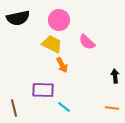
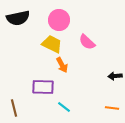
black arrow: rotated 88 degrees counterclockwise
purple rectangle: moved 3 px up
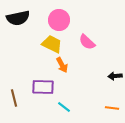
brown line: moved 10 px up
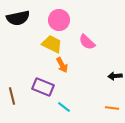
purple rectangle: rotated 20 degrees clockwise
brown line: moved 2 px left, 2 px up
